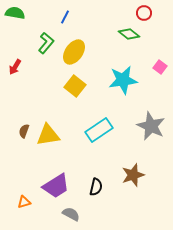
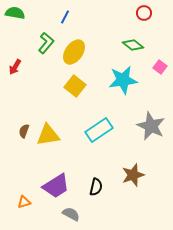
green diamond: moved 4 px right, 11 px down
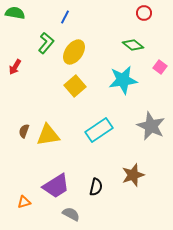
yellow square: rotated 10 degrees clockwise
